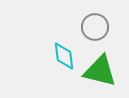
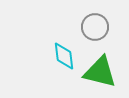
green triangle: moved 1 px down
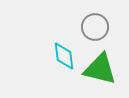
green triangle: moved 3 px up
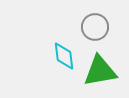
green triangle: moved 2 px down; rotated 24 degrees counterclockwise
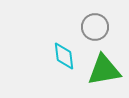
green triangle: moved 4 px right, 1 px up
